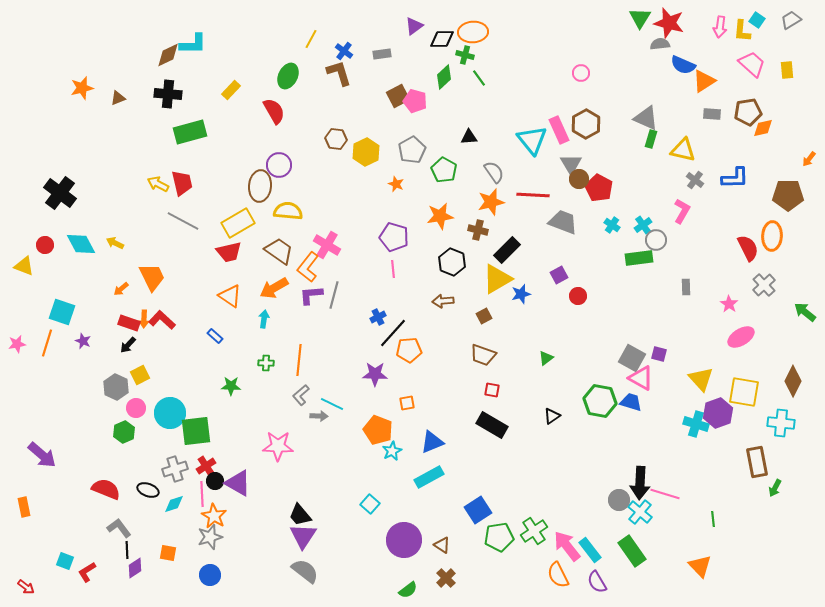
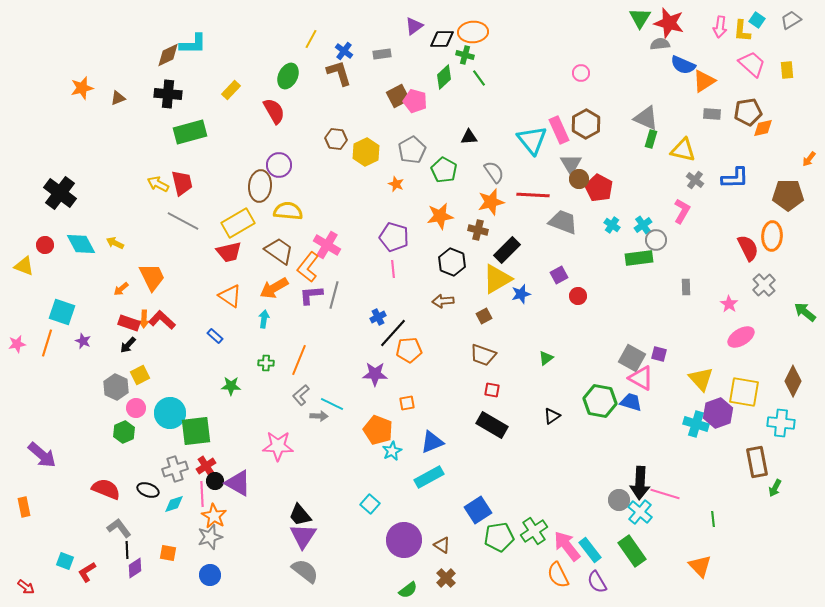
orange line at (299, 360): rotated 16 degrees clockwise
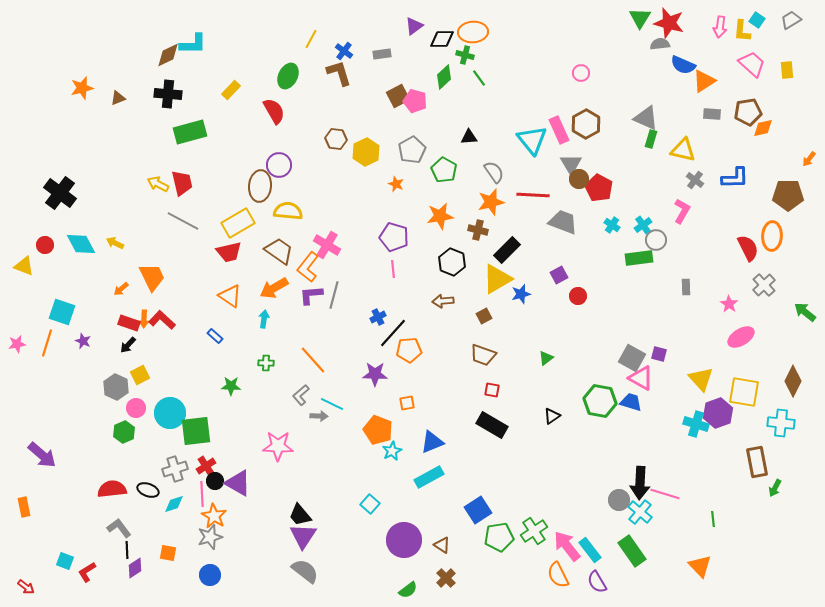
orange line at (299, 360): moved 14 px right; rotated 64 degrees counterclockwise
red semicircle at (106, 489): moved 6 px right; rotated 28 degrees counterclockwise
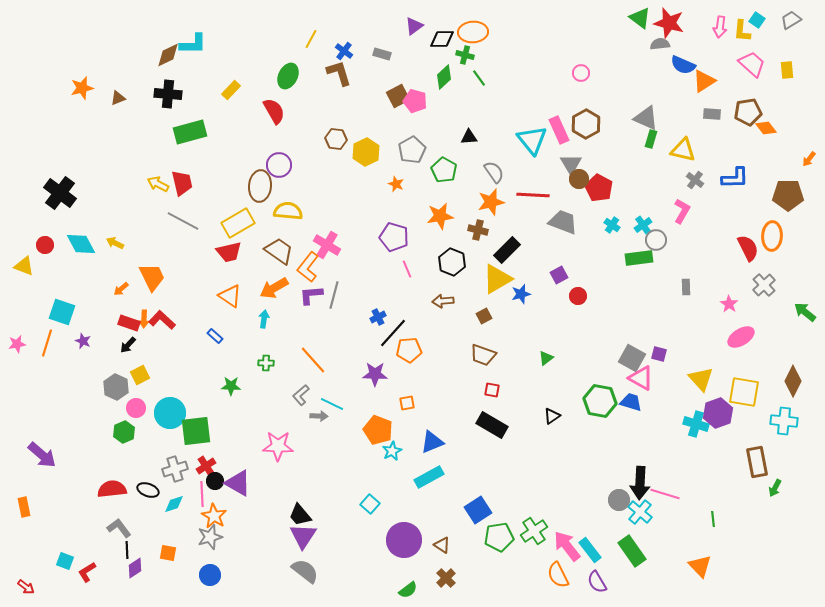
green triangle at (640, 18): rotated 25 degrees counterclockwise
gray rectangle at (382, 54): rotated 24 degrees clockwise
orange diamond at (763, 128): moved 3 px right; rotated 65 degrees clockwise
pink line at (393, 269): moved 14 px right; rotated 18 degrees counterclockwise
cyan cross at (781, 423): moved 3 px right, 2 px up
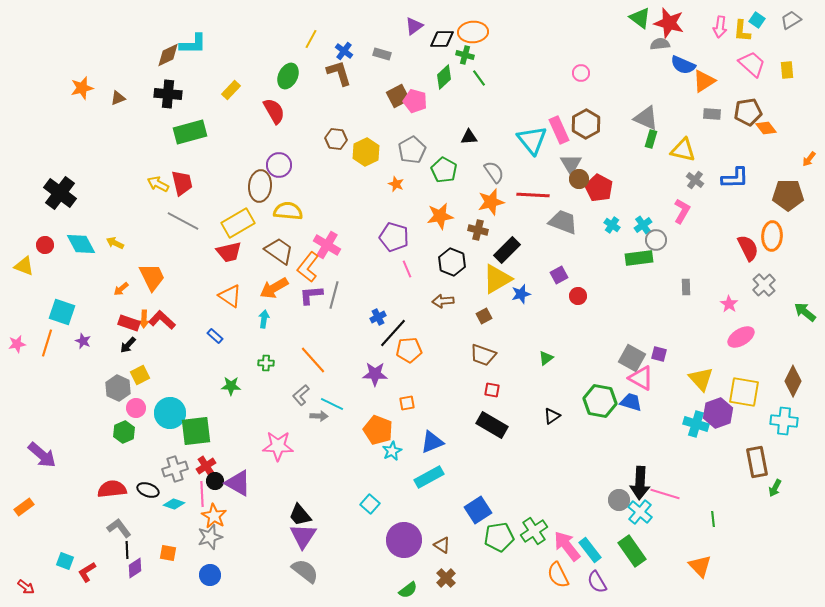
gray hexagon at (116, 387): moved 2 px right, 1 px down
cyan diamond at (174, 504): rotated 35 degrees clockwise
orange rectangle at (24, 507): rotated 66 degrees clockwise
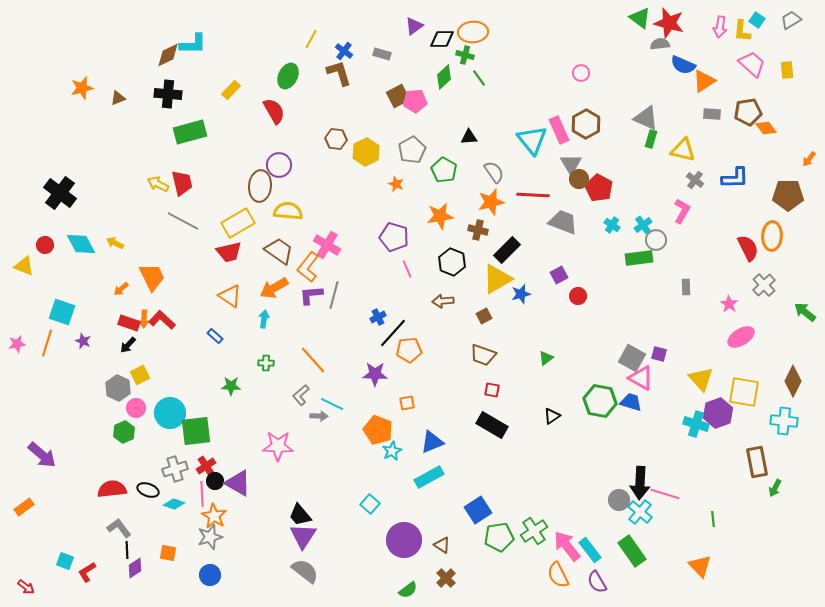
pink pentagon at (415, 101): rotated 20 degrees counterclockwise
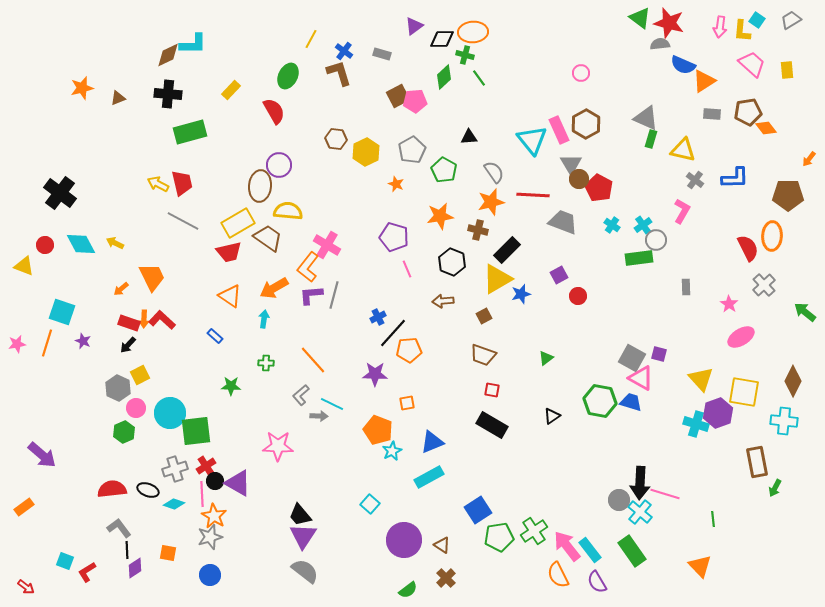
brown trapezoid at (279, 251): moved 11 px left, 13 px up
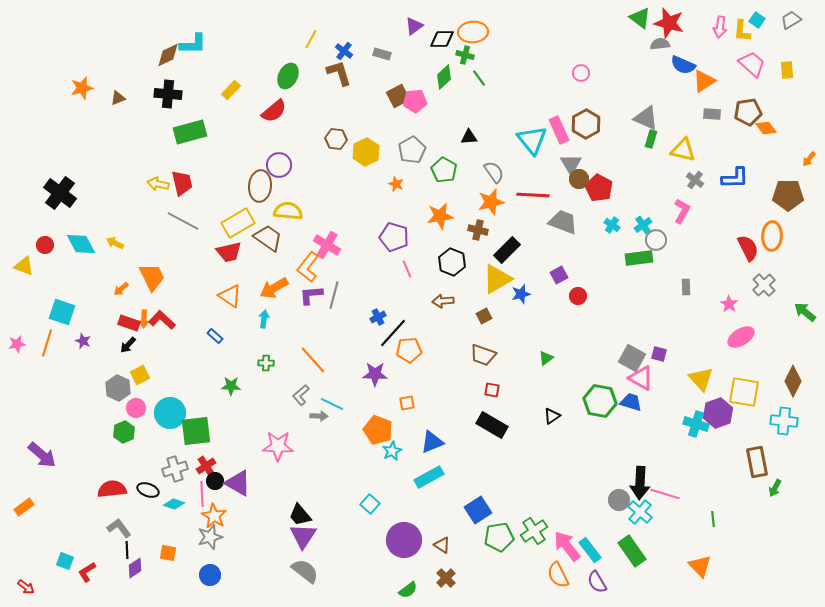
red semicircle at (274, 111): rotated 80 degrees clockwise
yellow arrow at (158, 184): rotated 15 degrees counterclockwise
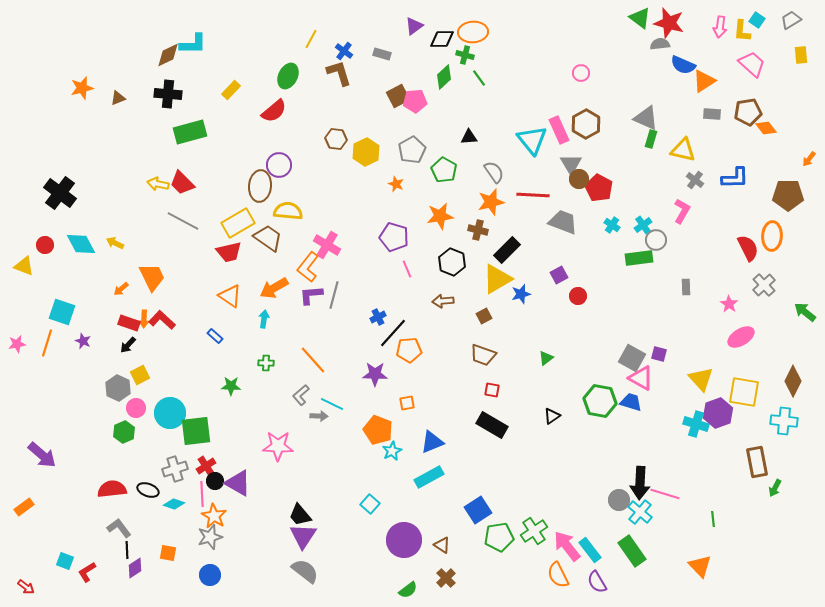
yellow rectangle at (787, 70): moved 14 px right, 15 px up
red trapezoid at (182, 183): rotated 148 degrees clockwise
